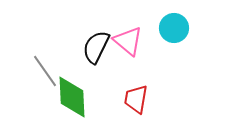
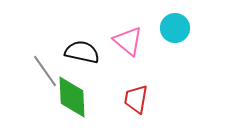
cyan circle: moved 1 px right
black semicircle: moved 14 px left, 5 px down; rotated 76 degrees clockwise
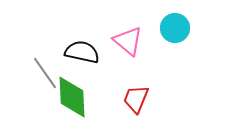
gray line: moved 2 px down
red trapezoid: rotated 12 degrees clockwise
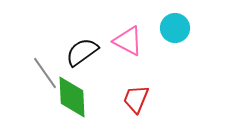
pink triangle: rotated 12 degrees counterclockwise
black semicircle: rotated 48 degrees counterclockwise
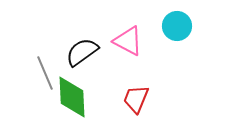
cyan circle: moved 2 px right, 2 px up
gray line: rotated 12 degrees clockwise
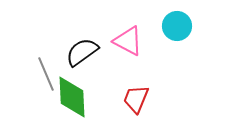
gray line: moved 1 px right, 1 px down
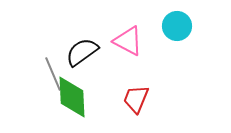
gray line: moved 7 px right
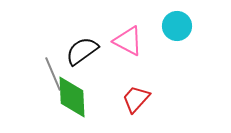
black semicircle: moved 1 px up
red trapezoid: rotated 20 degrees clockwise
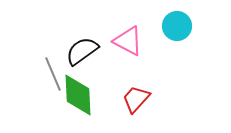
green diamond: moved 6 px right, 2 px up
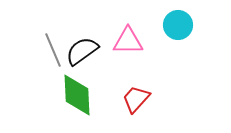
cyan circle: moved 1 px right, 1 px up
pink triangle: rotated 28 degrees counterclockwise
gray line: moved 24 px up
green diamond: moved 1 px left
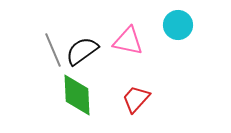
pink triangle: rotated 12 degrees clockwise
